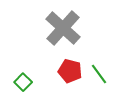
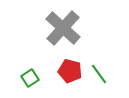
green square: moved 7 px right, 4 px up; rotated 12 degrees clockwise
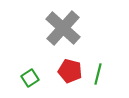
green line: moved 1 px left; rotated 50 degrees clockwise
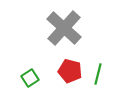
gray cross: moved 1 px right
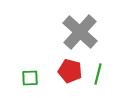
gray cross: moved 16 px right, 4 px down
green square: rotated 30 degrees clockwise
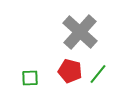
green line: rotated 25 degrees clockwise
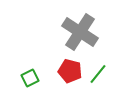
gray cross: rotated 9 degrees counterclockwise
green square: rotated 24 degrees counterclockwise
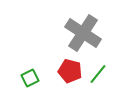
gray cross: moved 3 px right, 1 px down
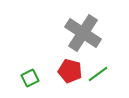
green line: rotated 15 degrees clockwise
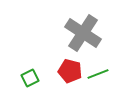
green line: rotated 15 degrees clockwise
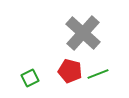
gray cross: rotated 9 degrees clockwise
